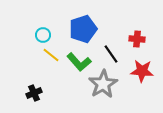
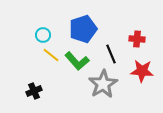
black line: rotated 12 degrees clockwise
green L-shape: moved 2 px left, 1 px up
black cross: moved 2 px up
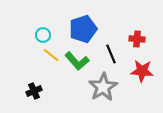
gray star: moved 3 px down
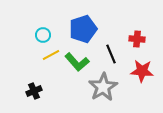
yellow line: rotated 66 degrees counterclockwise
green L-shape: moved 1 px down
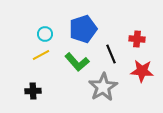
cyan circle: moved 2 px right, 1 px up
yellow line: moved 10 px left
black cross: moved 1 px left; rotated 21 degrees clockwise
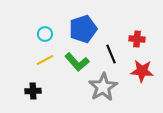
yellow line: moved 4 px right, 5 px down
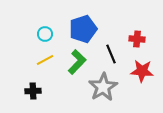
green L-shape: rotated 95 degrees counterclockwise
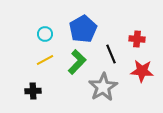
blue pentagon: rotated 12 degrees counterclockwise
